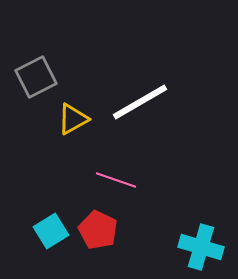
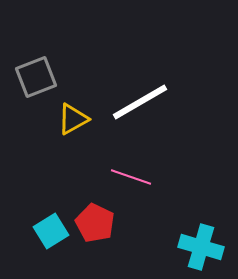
gray square: rotated 6 degrees clockwise
pink line: moved 15 px right, 3 px up
red pentagon: moved 3 px left, 7 px up
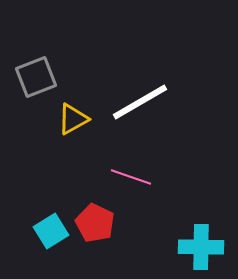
cyan cross: rotated 15 degrees counterclockwise
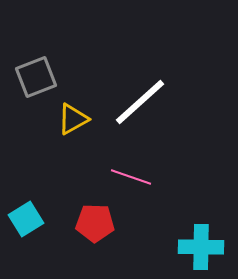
white line: rotated 12 degrees counterclockwise
red pentagon: rotated 24 degrees counterclockwise
cyan square: moved 25 px left, 12 px up
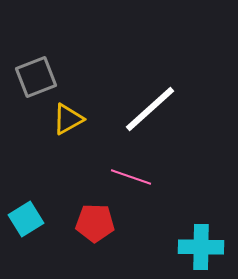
white line: moved 10 px right, 7 px down
yellow triangle: moved 5 px left
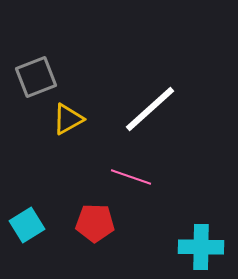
cyan square: moved 1 px right, 6 px down
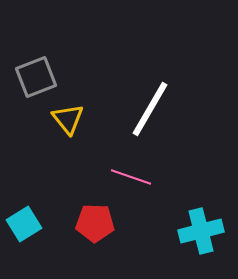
white line: rotated 18 degrees counterclockwise
yellow triangle: rotated 40 degrees counterclockwise
cyan square: moved 3 px left, 1 px up
cyan cross: moved 16 px up; rotated 15 degrees counterclockwise
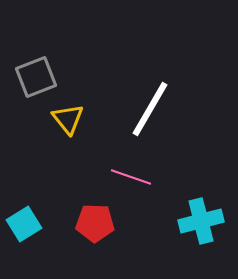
cyan cross: moved 10 px up
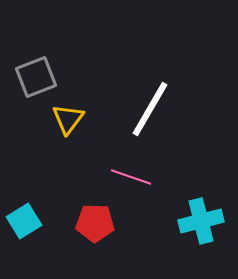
yellow triangle: rotated 16 degrees clockwise
cyan square: moved 3 px up
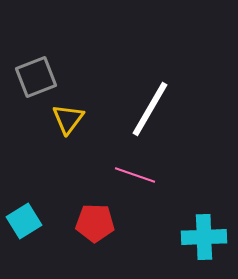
pink line: moved 4 px right, 2 px up
cyan cross: moved 3 px right, 16 px down; rotated 12 degrees clockwise
